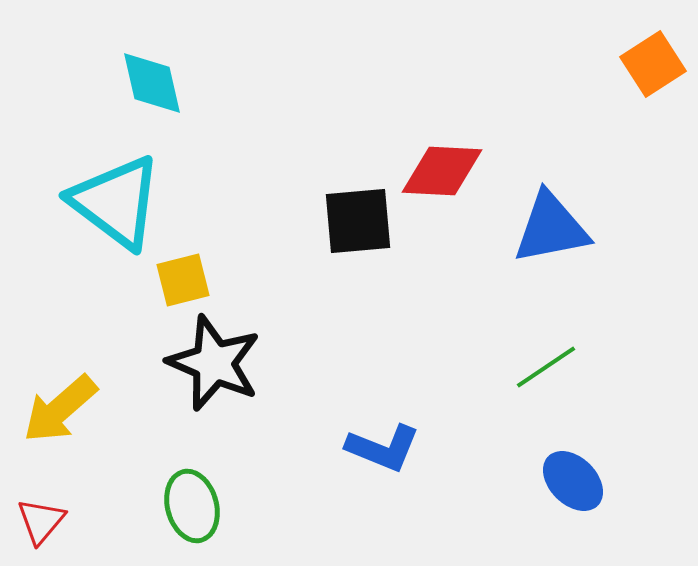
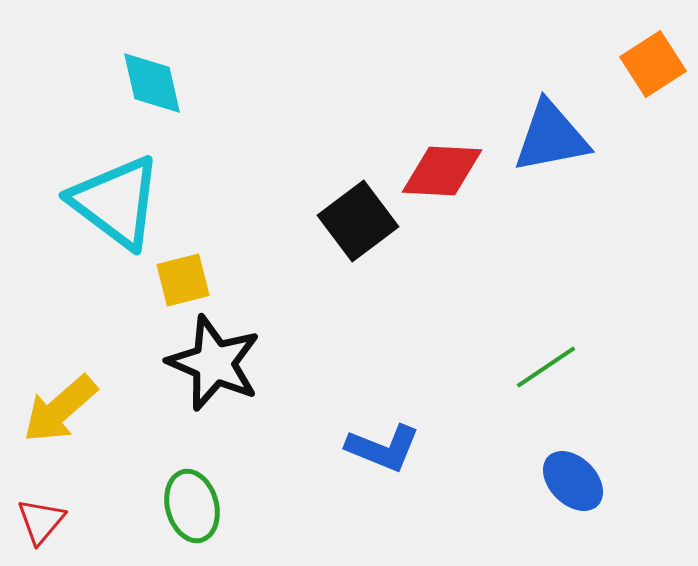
black square: rotated 32 degrees counterclockwise
blue triangle: moved 91 px up
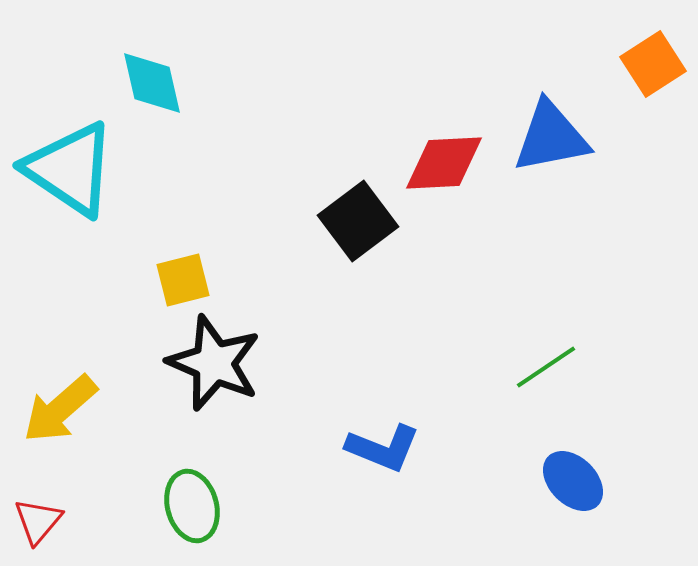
red diamond: moved 2 px right, 8 px up; rotated 6 degrees counterclockwise
cyan triangle: moved 46 px left, 33 px up; rotated 3 degrees counterclockwise
red triangle: moved 3 px left
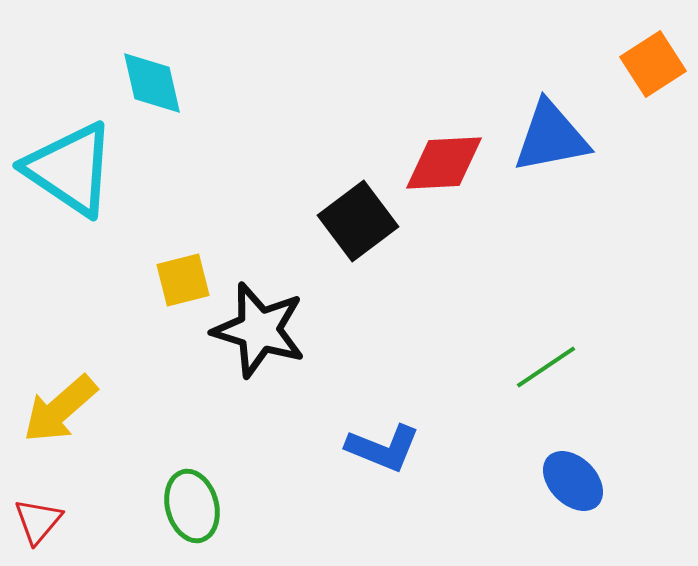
black star: moved 45 px right, 33 px up; rotated 6 degrees counterclockwise
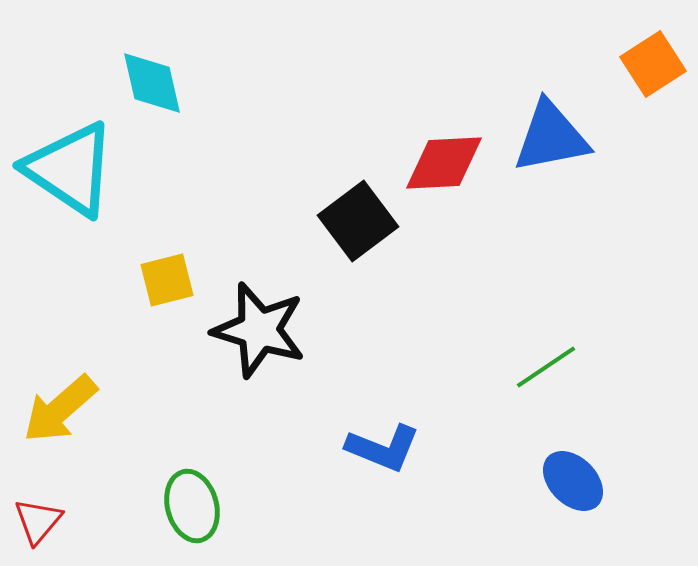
yellow square: moved 16 px left
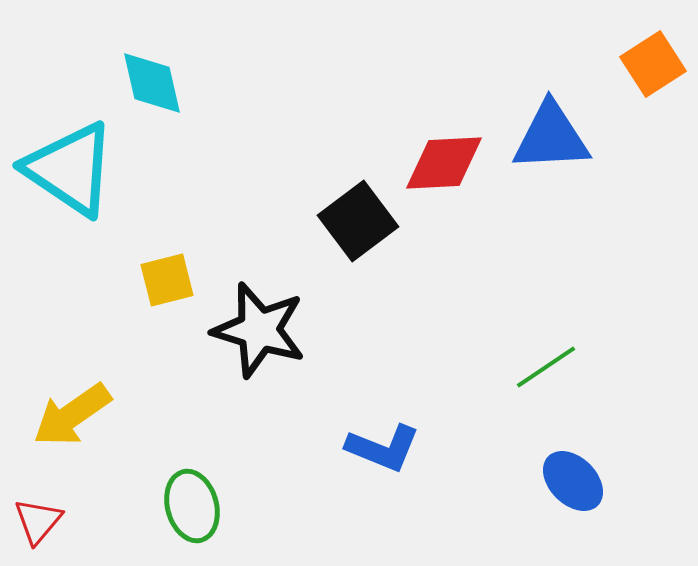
blue triangle: rotated 8 degrees clockwise
yellow arrow: moved 12 px right, 6 px down; rotated 6 degrees clockwise
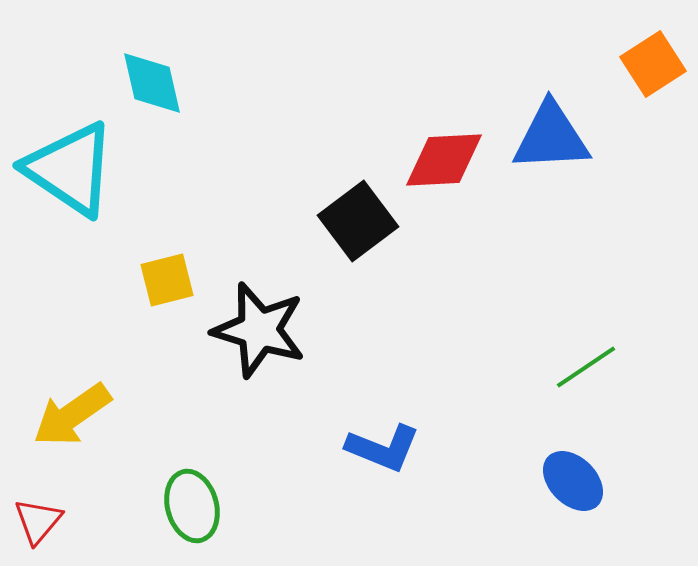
red diamond: moved 3 px up
green line: moved 40 px right
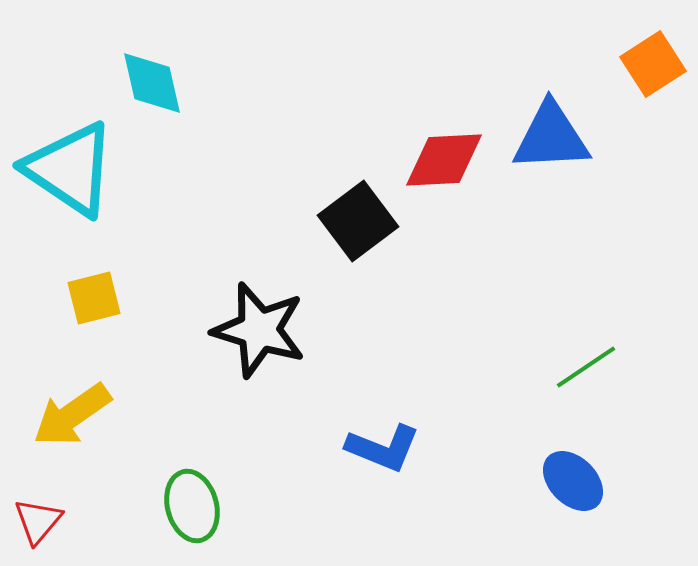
yellow square: moved 73 px left, 18 px down
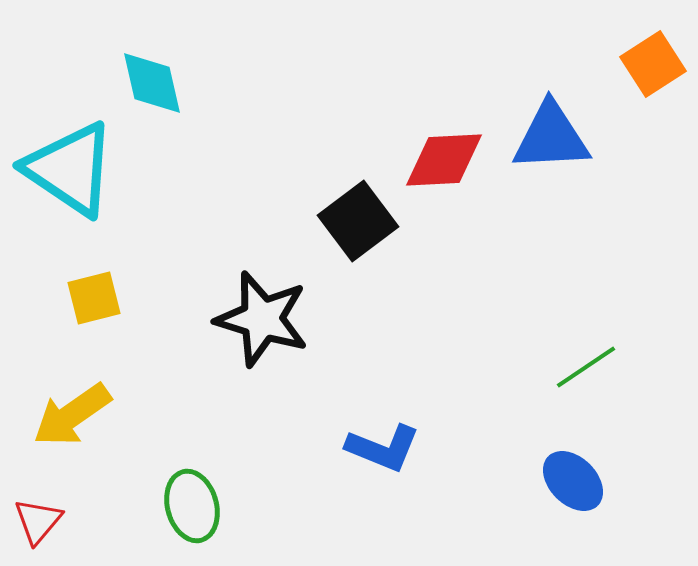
black star: moved 3 px right, 11 px up
